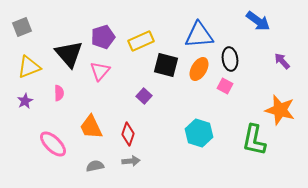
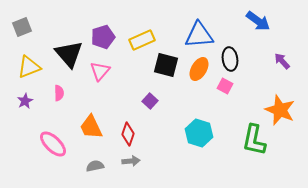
yellow rectangle: moved 1 px right, 1 px up
purple square: moved 6 px right, 5 px down
orange star: rotated 8 degrees clockwise
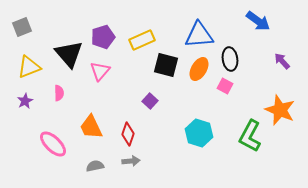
green L-shape: moved 4 px left, 4 px up; rotated 16 degrees clockwise
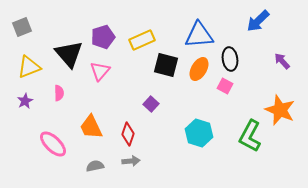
blue arrow: rotated 100 degrees clockwise
purple square: moved 1 px right, 3 px down
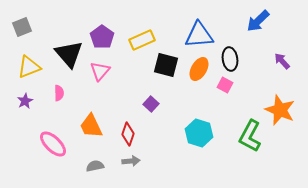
purple pentagon: moved 1 px left; rotated 20 degrees counterclockwise
pink square: moved 1 px up
orange trapezoid: moved 1 px up
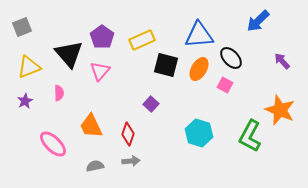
black ellipse: moved 1 px right, 1 px up; rotated 35 degrees counterclockwise
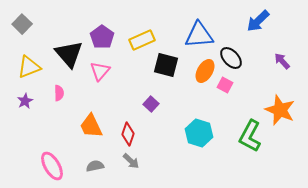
gray square: moved 3 px up; rotated 24 degrees counterclockwise
orange ellipse: moved 6 px right, 2 px down
pink ellipse: moved 1 px left, 22 px down; rotated 16 degrees clockwise
gray arrow: rotated 48 degrees clockwise
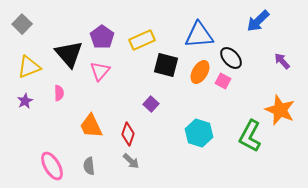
orange ellipse: moved 5 px left, 1 px down
pink square: moved 2 px left, 4 px up
gray semicircle: moved 6 px left; rotated 84 degrees counterclockwise
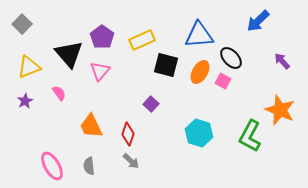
pink semicircle: rotated 35 degrees counterclockwise
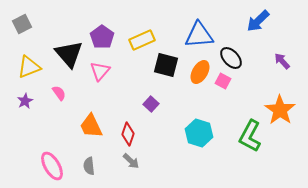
gray square: rotated 18 degrees clockwise
orange star: rotated 12 degrees clockwise
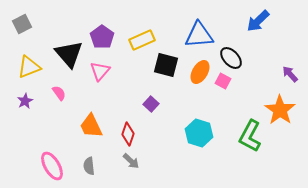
purple arrow: moved 8 px right, 13 px down
